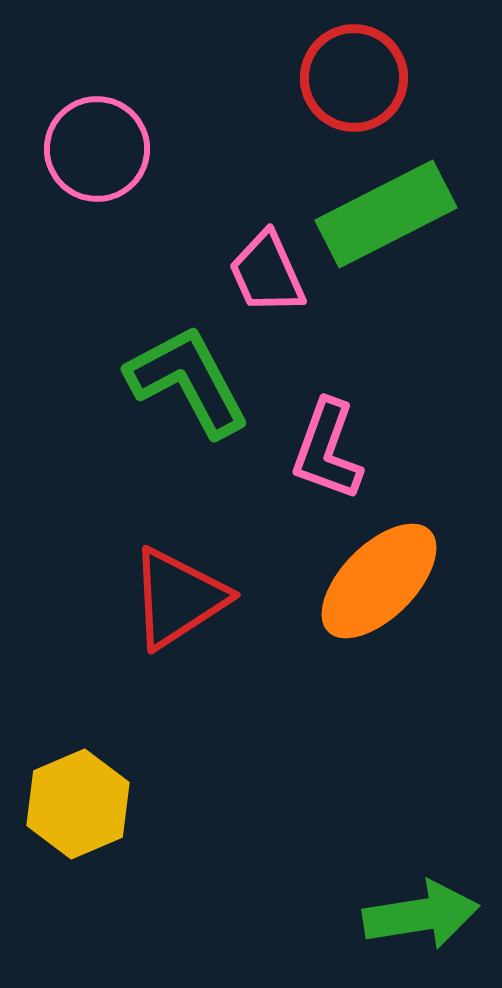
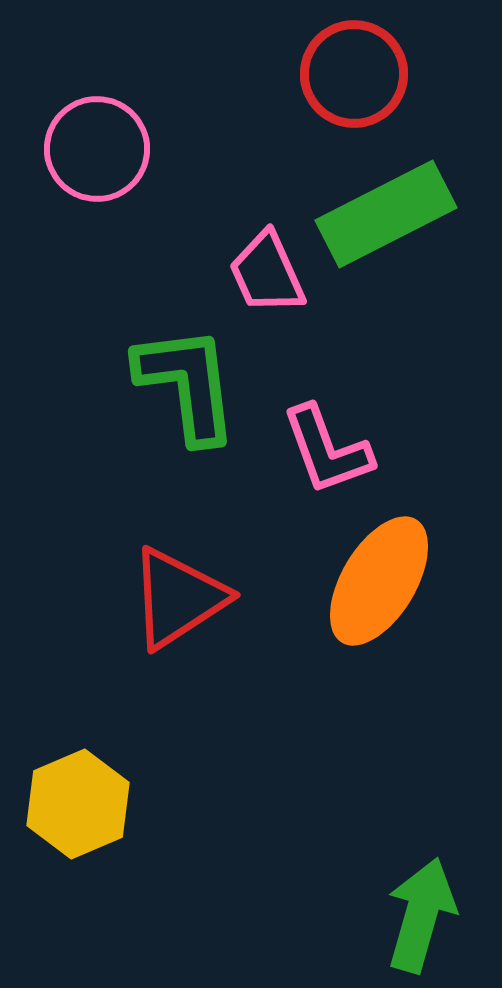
red circle: moved 4 px up
green L-shape: moved 1 px left, 3 px down; rotated 21 degrees clockwise
pink L-shape: rotated 40 degrees counterclockwise
orange ellipse: rotated 14 degrees counterclockwise
green arrow: rotated 65 degrees counterclockwise
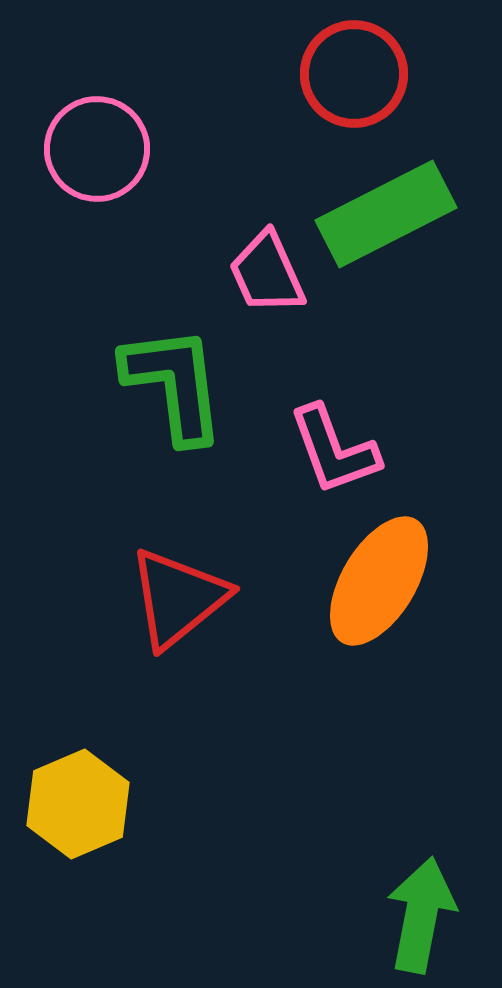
green L-shape: moved 13 px left
pink L-shape: moved 7 px right
red triangle: rotated 6 degrees counterclockwise
green arrow: rotated 5 degrees counterclockwise
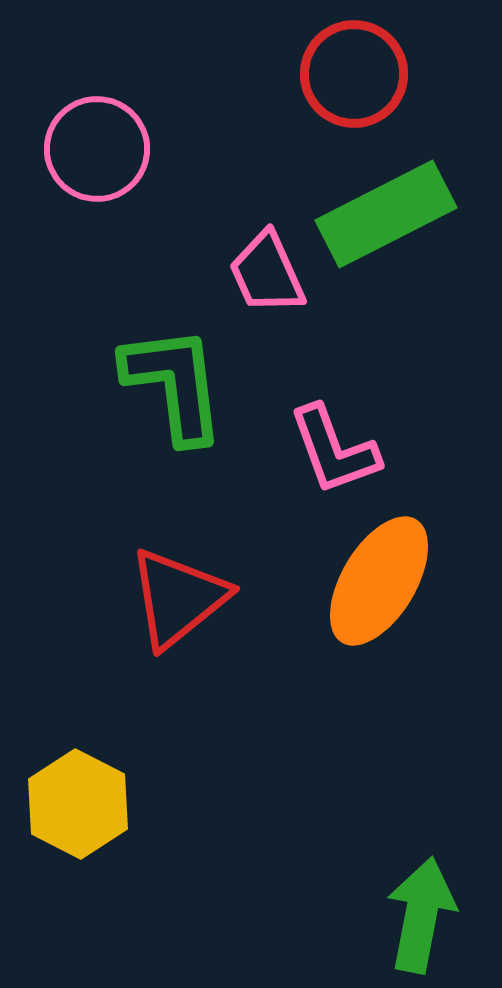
yellow hexagon: rotated 10 degrees counterclockwise
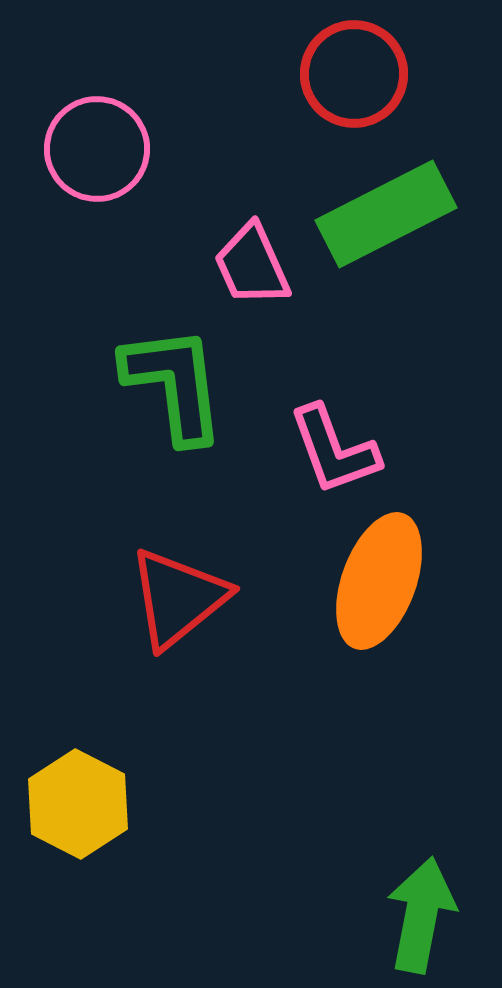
pink trapezoid: moved 15 px left, 8 px up
orange ellipse: rotated 11 degrees counterclockwise
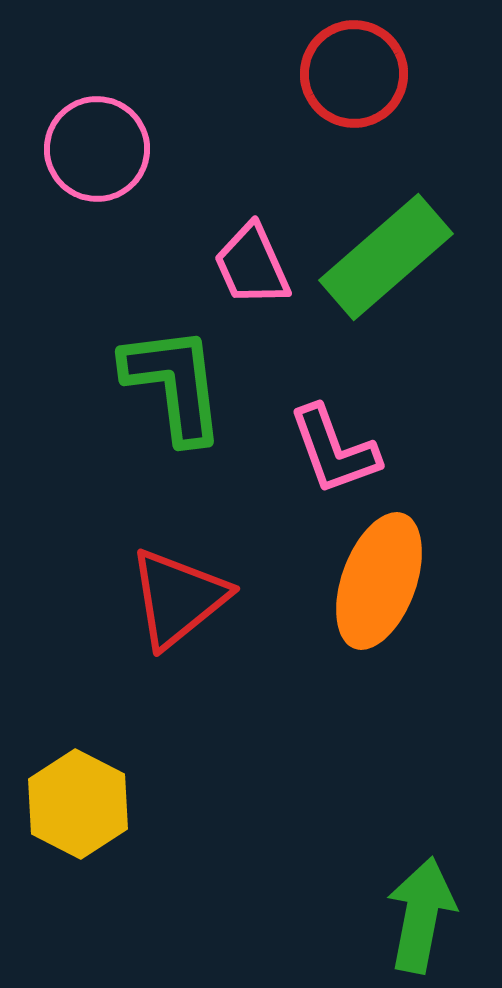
green rectangle: moved 43 px down; rotated 14 degrees counterclockwise
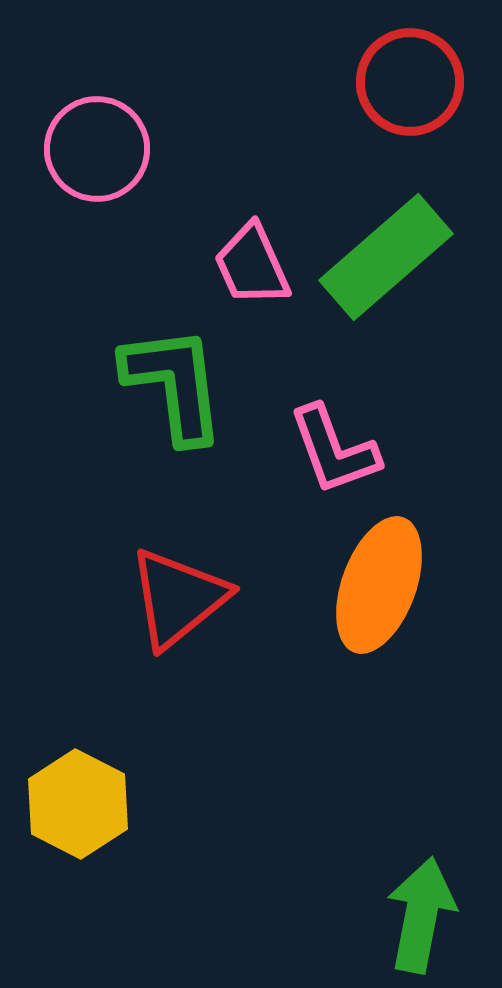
red circle: moved 56 px right, 8 px down
orange ellipse: moved 4 px down
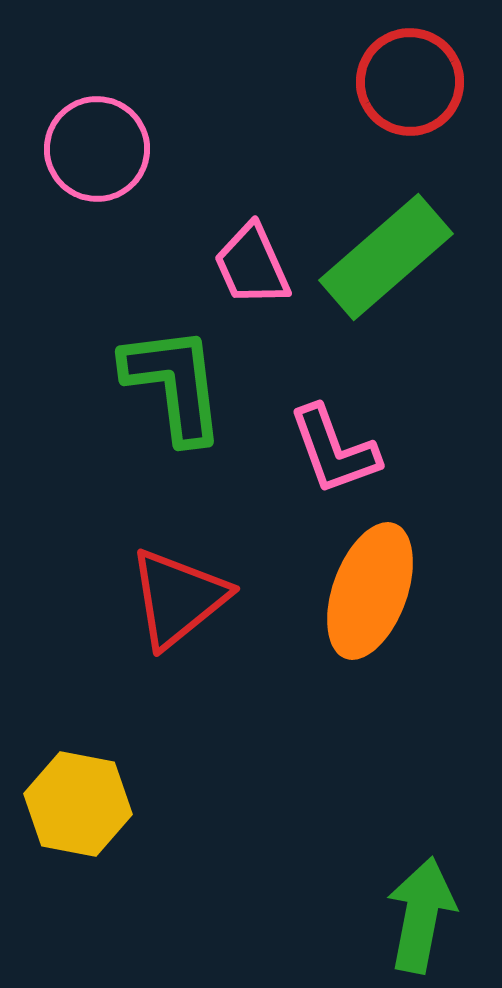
orange ellipse: moved 9 px left, 6 px down
yellow hexagon: rotated 16 degrees counterclockwise
